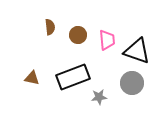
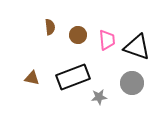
black triangle: moved 4 px up
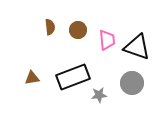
brown circle: moved 5 px up
brown triangle: rotated 21 degrees counterclockwise
gray star: moved 2 px up
